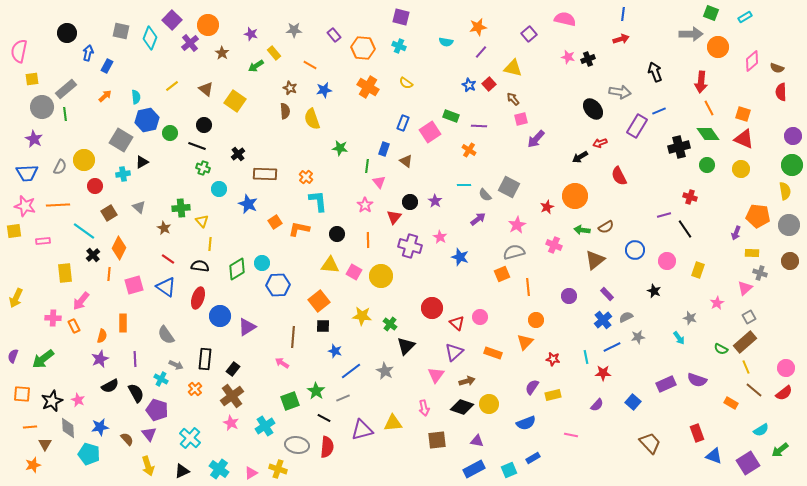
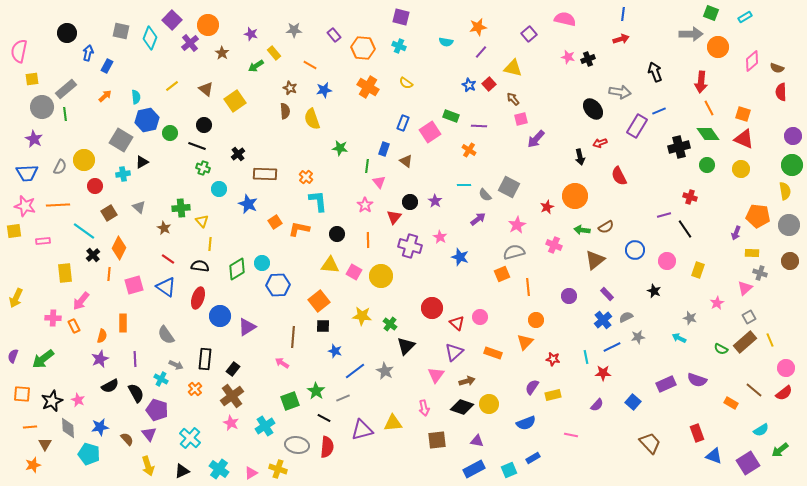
yellow square at (235, 101): rotated 20 degrees clockwise
black arrow at (580, 157): rotated 70 degrees counterclockwise
cyan arrow at (679, 338): rotated 152 degrees clockwise
yellow line at (746, 367): moved 24 px right, 27 px up
blue line at (351, 371): moved 4 px right
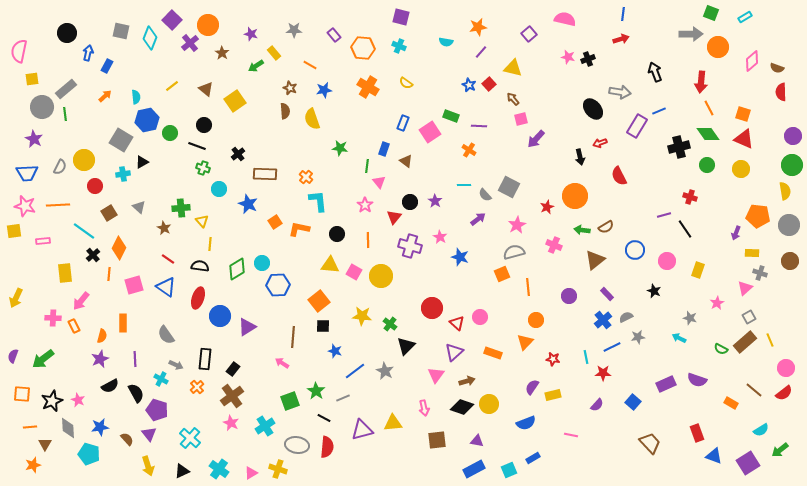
orange cross at (195, 389): moved 2 px right, 2 px up
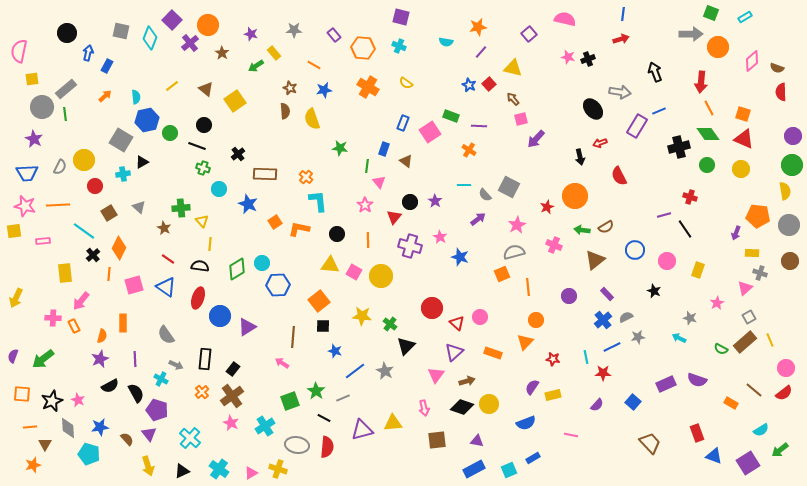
orange line at (310, 65): moved 4 px right
orange cross at (197, 387): moved 5 px right, 5 px down
